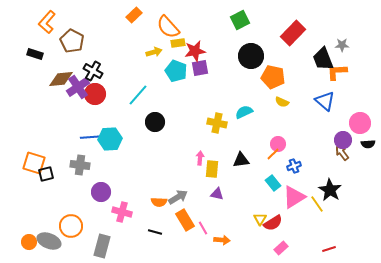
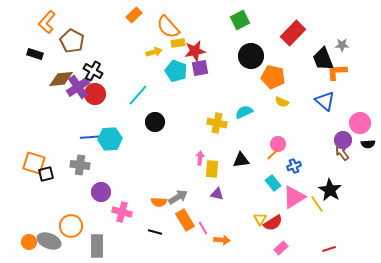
gray rectangle at (102, 246): moved 5 px left; rotated 15 degrees counterclockwise
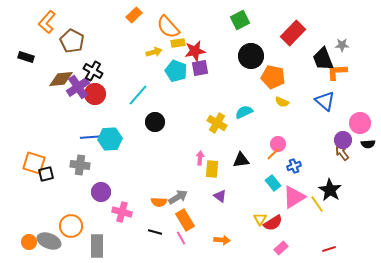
black rectangle at (35, 54): moved 9 px left, 3 px down
yellow cross at (217, 123): rotated 18 degrees clockwise
purple triangle at (217, 194): moved 3 px right, 2 px down; rotated 24 degrees clockwise
pink line at (203, 228): moved 22 px left, 10 px down
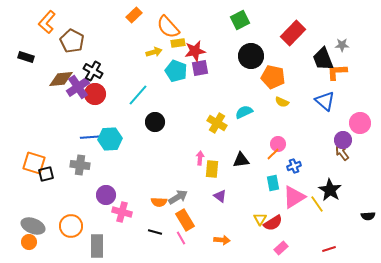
black semicircle at (368, 144): moved 72 px down
cyan rectangle at (273, 183): rotated 28 degrees clockwise
purple circle at (101, 192): moved 5 px right, 3 px down
gray ellipse at (49, 241): moved 16 px left, 15 px up
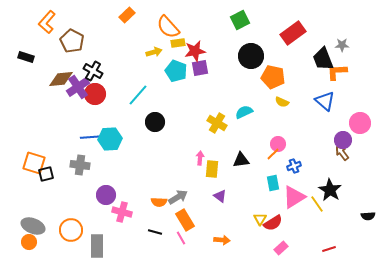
orange rectangle at (134, 15): moved 7 px left
red rectangle at (293, 33): rotated 10 degrees clockwise
orange circle at (71, 226): moved 4 px down
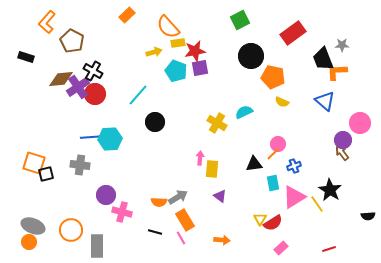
black triangle at (241, 160): moved 13 px right, 4 px down
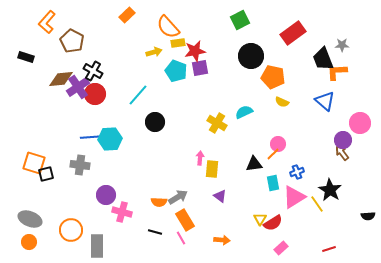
blue cross at (294, 166): moved 3 px right, 6 px down
gray ellipse at (33, 226): moved 3 px left, 7 px up
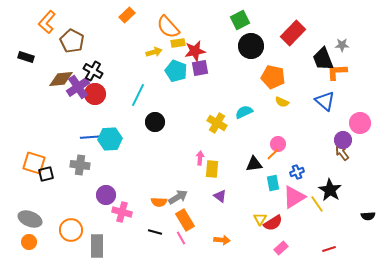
red rectangle at (293, 33): rotated 10 degrees counterclockwise
black circle at (251, 56): moved 10 px up
cyan line at (138, 95): rotated 15 degrees counterclockwise
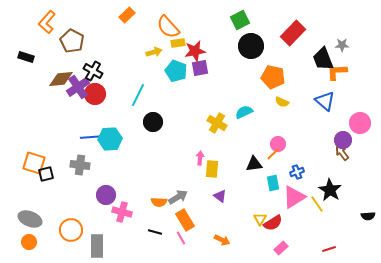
black circle at (155, 122): moved 2 px left
orange arrow at (222, 240): rotated 21 degrees clockwise
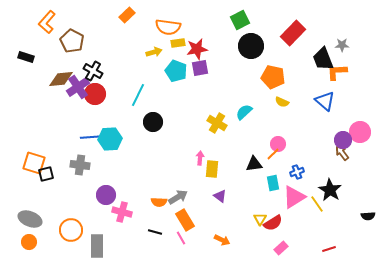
orange semicircle at (168, 27): rotated 40 degrees counterclockwise
red star at (195, 51): moved 2 px right, 2 px up
cyan semicircle at (244, 112): rotated 18 degrees counterclockwise
pink circle at (360, 123): moved 9 px down
